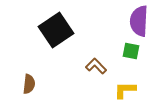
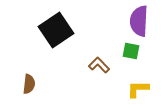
brown L-shape: moved 3 px right, 1 px up
yellow L-shape: moved 13 px right, 1 px up
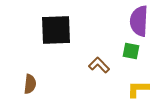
black square: rotated 32 degrees clockwise
brown semicircle: moved 1 px right
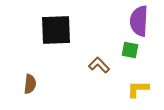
green square: moved 1 px left, 1 px up
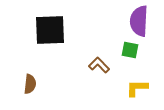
black square: moved 6 px left
yellow L-shape: moved 1 px left, 1 px up
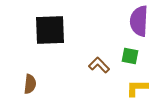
green square: moved 6 px down
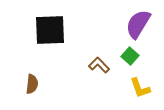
purple semicircle: moved 1 px left, 3 px down; rotated 28 degrees clockwise
green square: rotated 30 degrees clockwise
brown semicircle: moved 2 px right
yellow L-shape: moved 3 px right; rotated 110 degrees counterclockwise
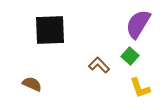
brown semicircle: rotated 72 degrees counterclockwise
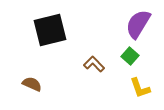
black square: rotated 12 degrees counterclockwise
brown L-shape: moved 5 px left, 1 px up
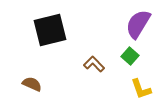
yellow L-shape: moved 1 px right, 1 px down
